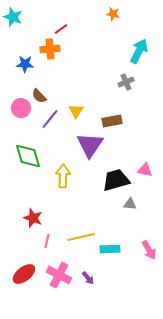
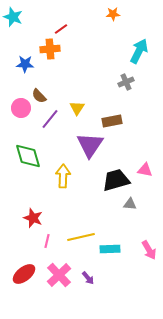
orange star: rotated 16 degrees counterclockwise
yellow triangle: moved 1 px right, 3 px up
pink cross: rotated 20 degrees clockwise
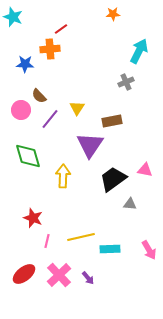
pink circle: moved 2 px down
black trapezoid: moved 3 px left, 1 px up; rotated 20 degrees counterclockwise
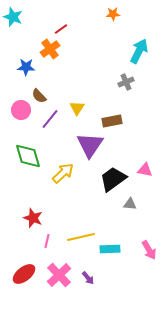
orange cross: rotated 30 degrees counterclockwise
blue star: moved 1 px right, 3 px down
yellow arrow: moved 3 px up; rotated 45 degrees clockwise
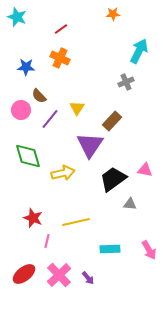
cyan star: moved 4 px right
orange cross: moved 10 px right, 9 px down; rotated 30 degrees counterclockwise
brown rectangle: rotated 36 degrees counterclockwise
yellow arrow: rotated 30 degrees clockwise
yellow line: moved 5 px left, 15 px up
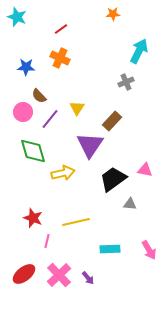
pink circle: moved 2 px right, 2 px down
green diamond: moved 5 px right, 5 px up
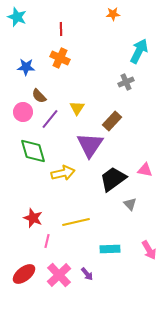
red line: rotated 56 degrees counterclockwise
gray triangle: rotated 40 degrees clockwise
purple arrow: moved 1 px left, 4 px up
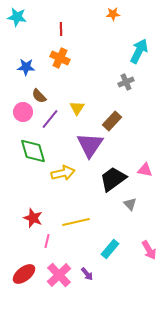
cyan star: rotated 12 degrees counterclockwise
cyan rectangle: rotated 48 degrees counterclockwise
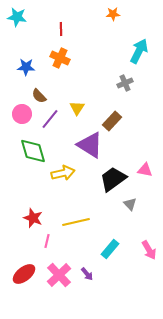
gray cross: moved 1 px left, 1 px down
pink circle: moved 1 px left, 2 px down
purple triangle: rotated 32 degrees counterclockwise
